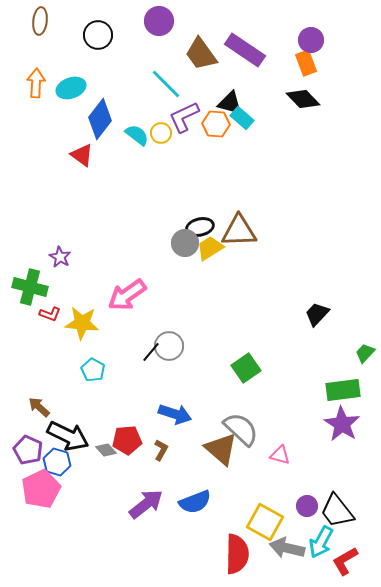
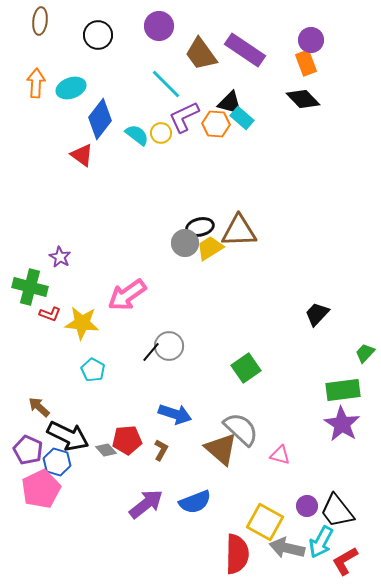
purple circle at (159, 21): moved 5 px down
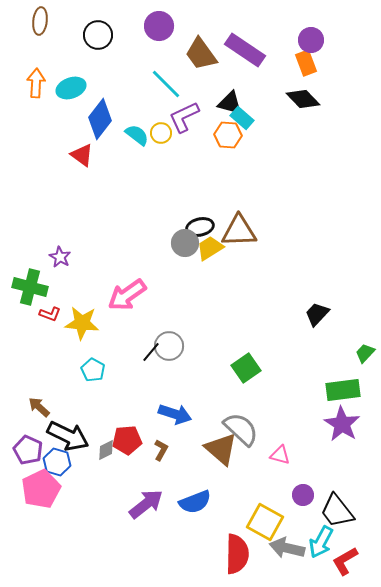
orange hexagon at (216, 124): moved 12 px right, 11 px down
gray diamond at (106, 450): rotated 75 degrees counterclockwise
purple circle at (307, 506): moved 4 px left, 11 px up
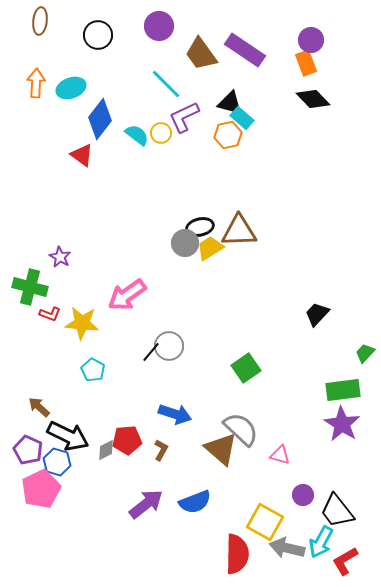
black diamond at (303, 99): moved 10 px right
orange hexagon at (228, 135): rotated 16 degrees counterclockwise
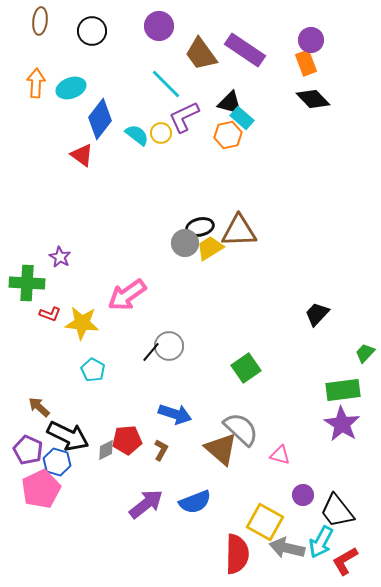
black circle at (98, 35): moved 6 px left, 4 px up
green cross at (30, 287): moved 3 px left, 4 px up; rotated 12 degrees counterclockwise
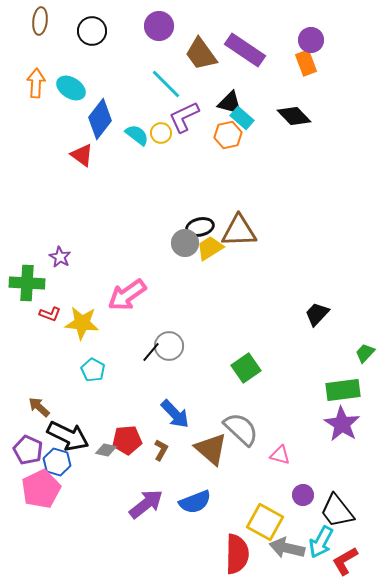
cyan ellipse at (71, 88): rotated 52 degrees clockwise
black diamond at (313, 99): moved 19 px left, 17 px down
blue arrow at (175, 414): rotated 28 degrees clockwise
brown triangle at (221, 449): moved 10 px left
gray diamond at (106, 450): rotated 40 degrees clockwise
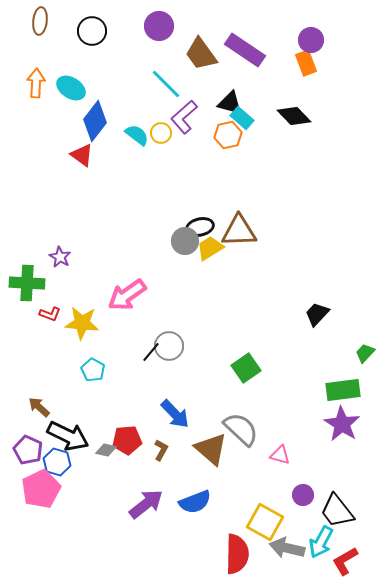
purple L-shape at (184, 117): rotated 16 degrees counterclockwise
blue diamond at (100, 119): moved 5 px left, 2 px down
gray circle at (185, 243): moved 2 px up
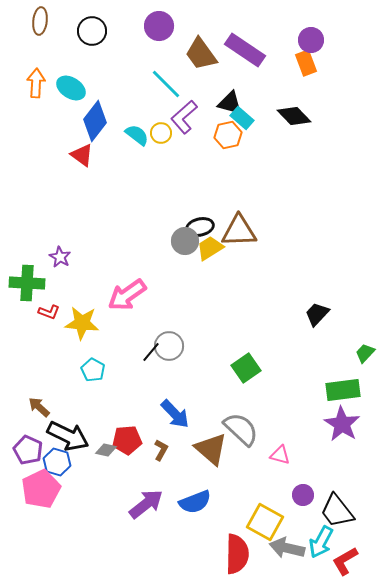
red L-shape at (50, 314): moved 1 px left, 2 px up
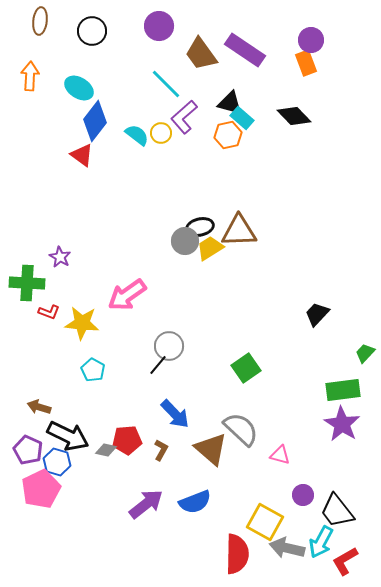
orange arrow at (36, 83): moved 6 px left, 7 px up
cyan ellipse at (71, 88): moved 8 px right
black line at (151, 352): moved 7 px right, 13 px down
brown arrow at (39, 407): rotated 25 degrees counterclockwise
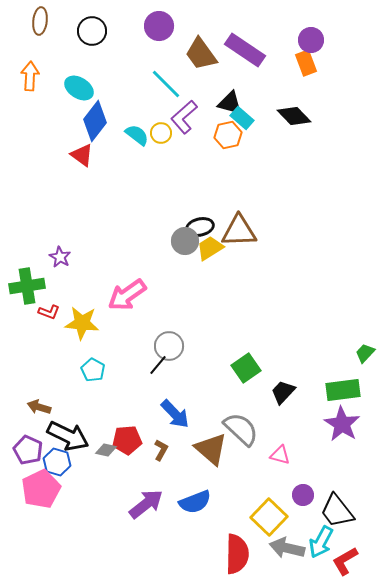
green cross at (27, 283): moved 3 px down; rotated 12 degrees counterclockwise
black trapezoid at (317, 314): moved 34 px left, 78 px down
yellow square at (265, 522): moved 4 px right, 5 px up; rotated 15 degrees clockwise
